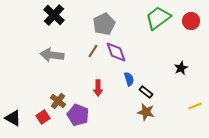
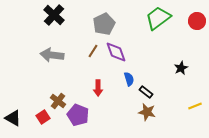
red circle: moved 6 px right
brown star: moved 1 px right
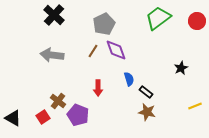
purple diamond: moved 2 px up
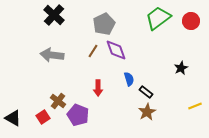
red circle: moved 6 px left
brown star: rotated 30 degrees clockwise
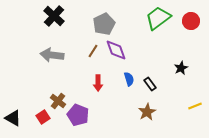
black cross: moved 1 px down
red arrow: moved 5 px up
black rectangle: moved 4 px right, 8 px up; rotated 16 degrees clockwise
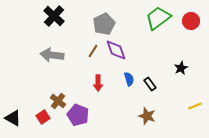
brown star: moved 4 px down; rotated 24 degrees counterclockwise
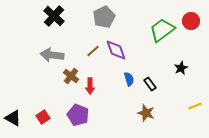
green trapezoid: moved 4 px right, 12 px down
gray pentagon: moved 7 px up
brown line: rotated 16 degrees clockwise
red arrow: moved 8 px left, 3 px down
brown cross: moved 13 px right, 25 px up
brown star: moved 1 px left, 3 px up
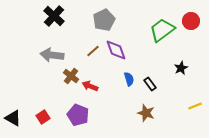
gray pentagon: moved 3 px down
red arrow: rotated 112 degrees clockwise
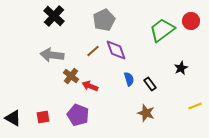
red square: rotated 24 degrees clockwise
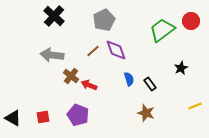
red arrow: moved 1 px left, 1 px up
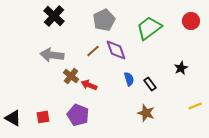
green trapezoid: moved 13 px left, 2 px up
